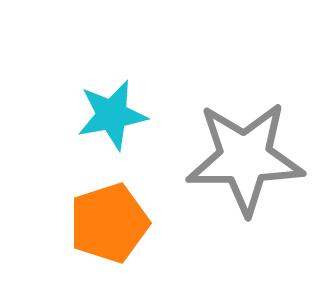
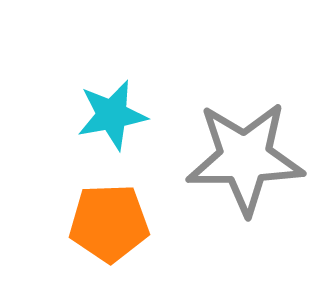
orange pentagon: rotated 16 degrees clockwise
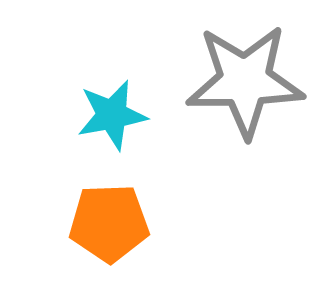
gray star: moved 77 px up
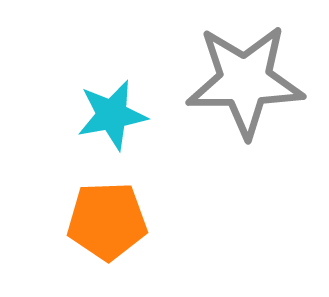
orange pentagon: moved 2 px left, 2 px up
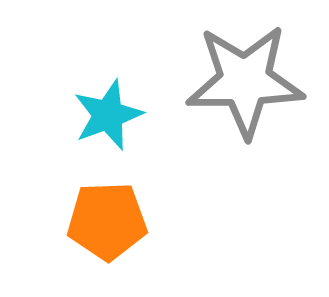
cyan star: moved 4 px left; rotated 10 degrees counterclockwise
